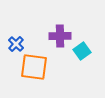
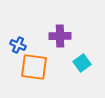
blue cross: moved 2 px right, 1 px down; rotated 21 degrees counterclockwise
cyan square: moved 12 px down
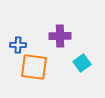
blue cross: rotated 21 degrees counterclockwise
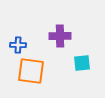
cyan square: rotated 30 degrees clockwise
orange square: moved 3 px left, 4 px down
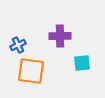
blue cross: rotated 28 degrees counterclockwise
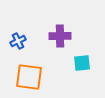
blue cross: moved 4 px up
orange square: moved 2 px left, 6 px down
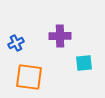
blue cross: moved 2 px left, 2 px down
cyan square: moved 2 px right
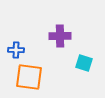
blue cross: moved 7 px down; rotated 28 degrees clockwise
cyan square: rotated 24 degrees clockwise
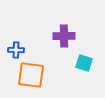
purple cross: moved 4 px right
orange square: moved 2 px right, 2 px up
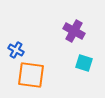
purple cross: moved 10 px right, 5 px up; rotated 30 degrees clockwise
blue cross: rotated 28 degrees clockwise
